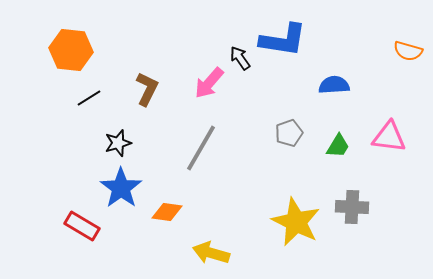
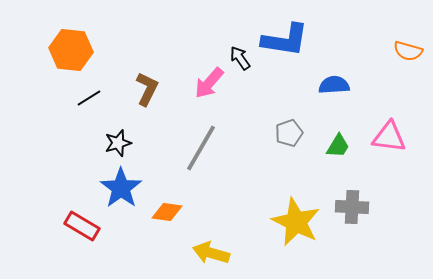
blue L-shape: moved 2 px right
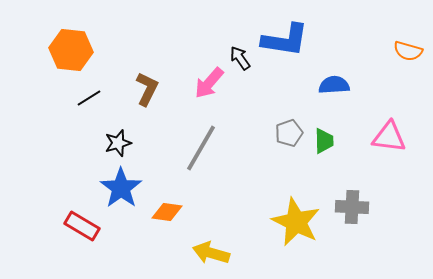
green trapezoid: moved 14 px left, 5 px up; rotated 32 degrees counterclockwise
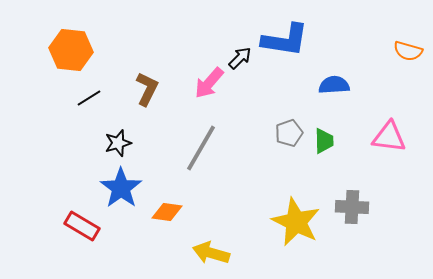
black arrow: rotated 80 degrees clockwise
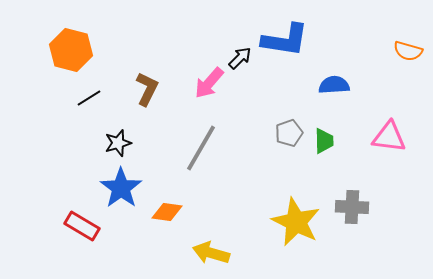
orange hexagon: rotated 9 degrees clockwise
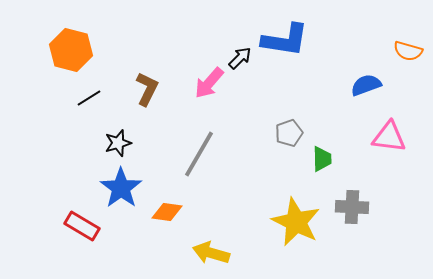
blue semicircle: moved 32 px right; rotated 16 degrees counterclockwise
green trapezoid: moved 2 px left, 18 px down
gray line: moved 2 px left, 6 px down
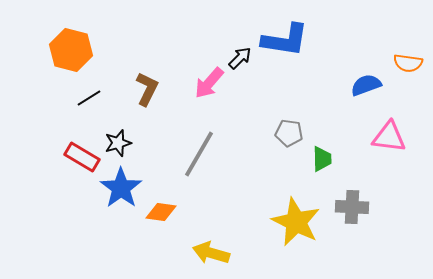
orange semicircle: moved 12 px down; rotated 8 degrees counterclockwise
gray pentagon: rotated 28 degrees clockwise
orange diamond: moved 6 px left
red rectangle: moved 69 px up
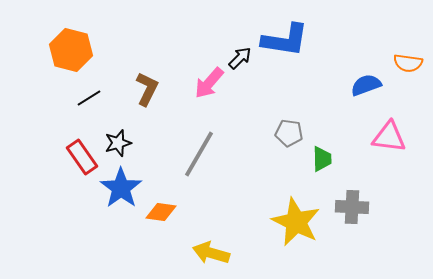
red rectangle: rotated 24 degrees clockwise
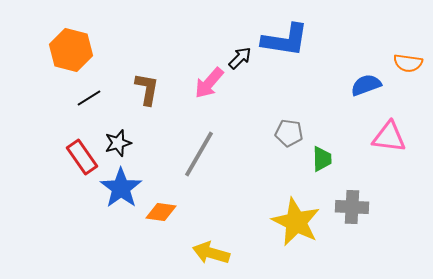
brown L-shape: rotated 16 degrees counterclockwise
